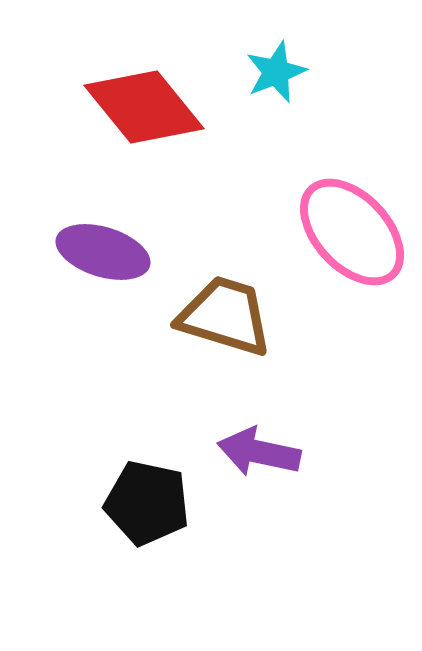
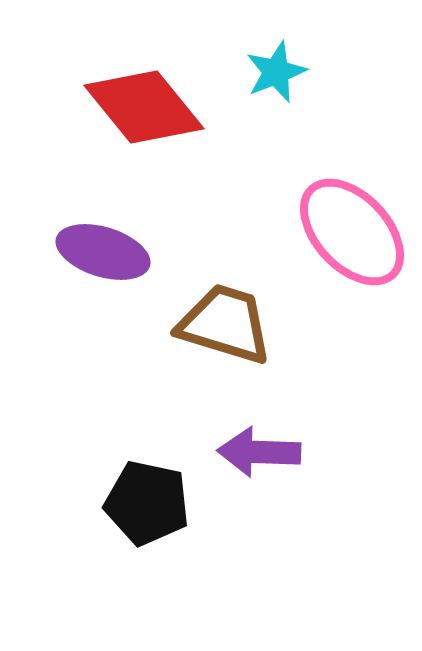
brown trapezoid: moved 8 px down
purple arrow: rotated 10 degrees counterclockwise
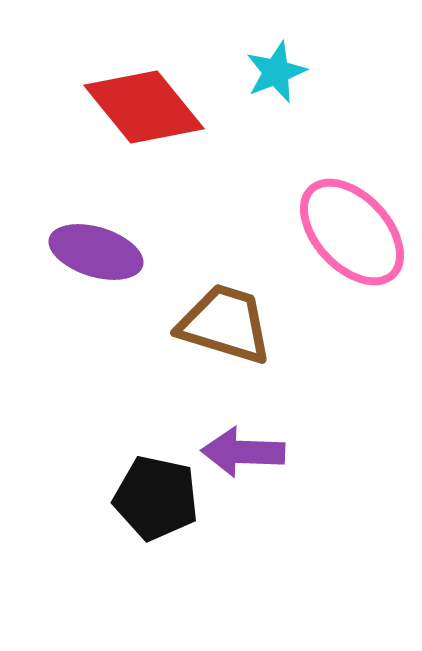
purple ellipse: moved 7 px left
purple arrow: moved 16 px left
black pentagon: moved 9 px right, 5 px up
